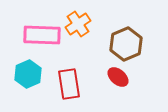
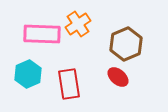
pink rectangle: moved 1 px up
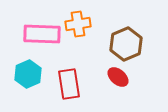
orange cross: rotated 25 degrees clockwise
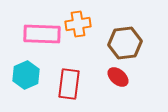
brown hexagon: moved 1 px left, 1 px up; rotated 16 degrees clockwise
cyan hexagon: moved 2 px left, 1 px down
red rectangle: rotated 16 degrees clockwise
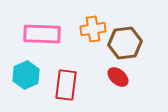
orange cross: moved 15 px right, 5 px down
red rectangle: moved 3 px left, 1 px down
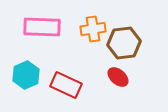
pink rectangle: moved 7 px up
brown hexagon: moved 1 px left
red rectangle: rotated 72 degrees counterclockwise
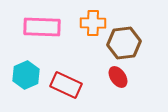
orange cross: moved 6 px up; rotated 10 degrees clockwise
red ellipse: rotated 15 degrees clockwise
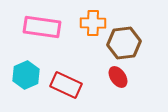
pink rectangle: rotated 6 degrees clockwise
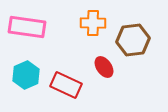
pink rectangle: moved 15 px left
brown hexagon: moved 9 px right, 3 px up
red ellipse: moved 14 px left, 10 px up
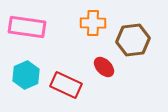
red ellipse: rotated 10 degrees counterclockwise
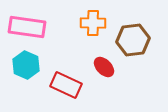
cyan hexagon: moved 10 px up; rotated 12 degrees counterclockwise
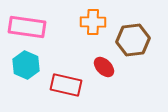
orange cross: moved 1 px up
red rectangle: rotated 12 degrees counterclockwise
